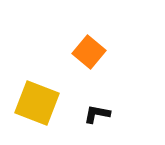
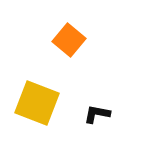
orange square: moved 20 px left, 12 px up
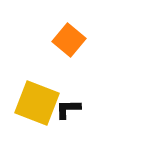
black L-shape: moved 29 px left, 5 px up; rotated 12 degrees counterclockwise
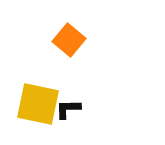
yellow square: moved 1 px right, 1 px down; rotated 9 degrees counterclockwise
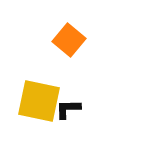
yellow square: moved 1 px right, 3 px up
